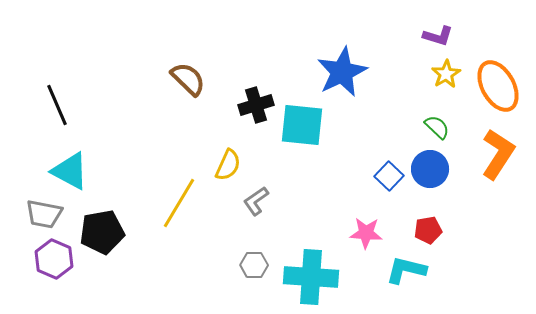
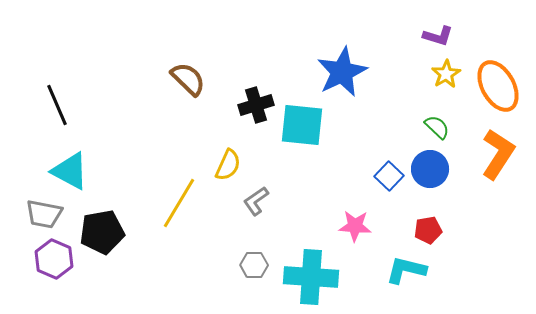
pink star: moved 11 px left, 7 px up
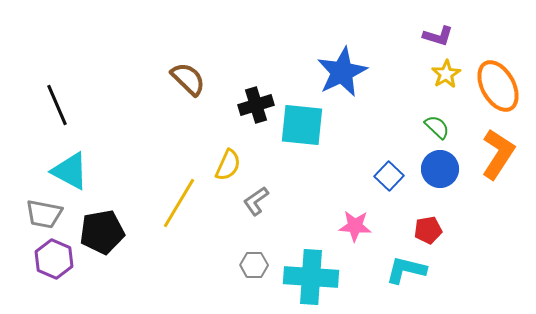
blue circle: moved 10 px right
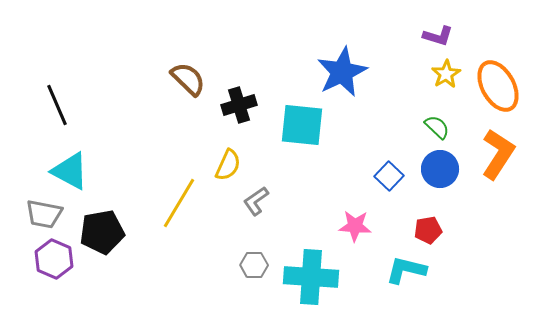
black cross: moved 17 px left
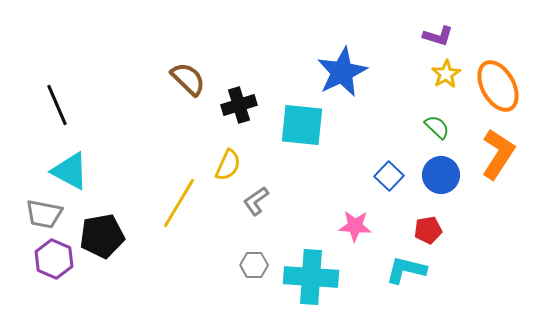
blue circle: moved 1 px right, 6 px down
black pentagon: moved 4 px down
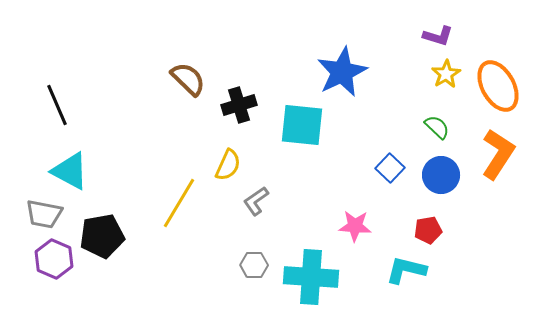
blue square: moved 1 px right, 8 px up
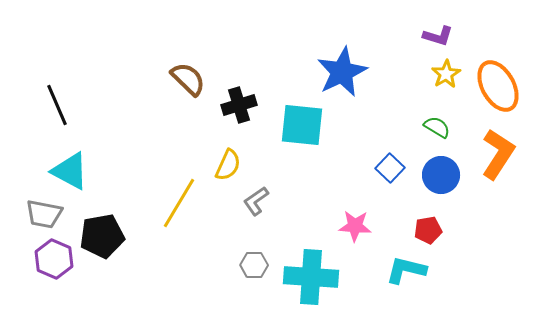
green semicircle: rotated 12 degrees counterclockwise
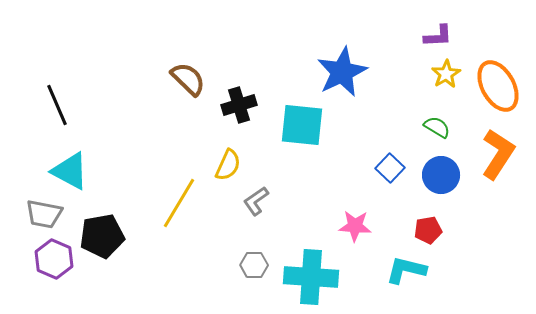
purple L-shape: rotated 20 degrees counterclockwise
